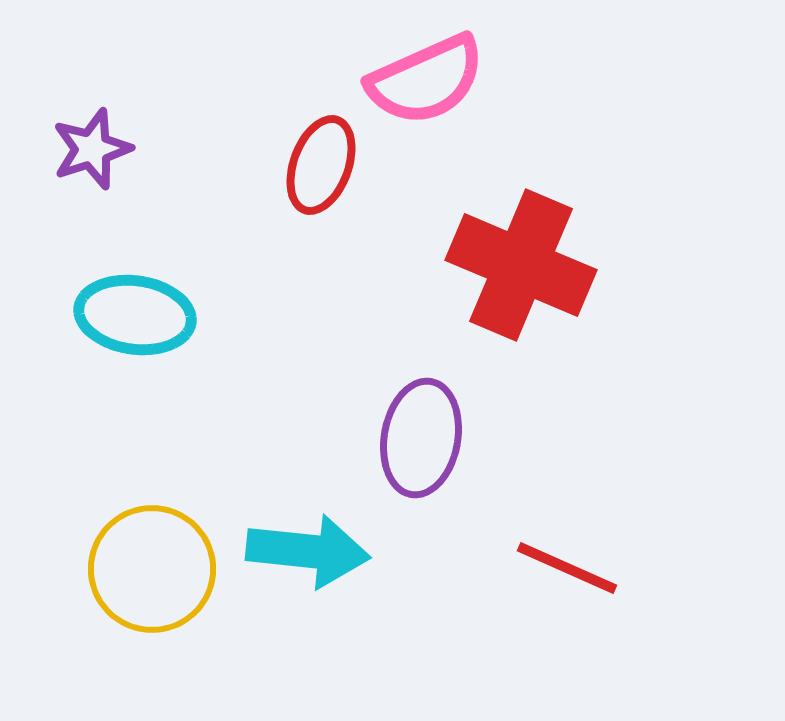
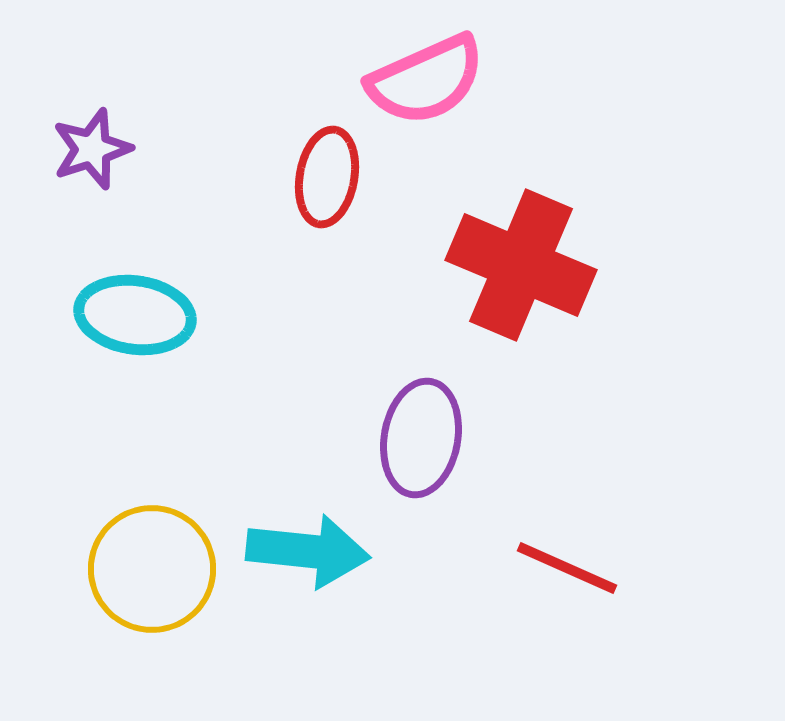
red ellipse: moved 6 px right, 12 px down; rotated 10 degrees counterclockwise
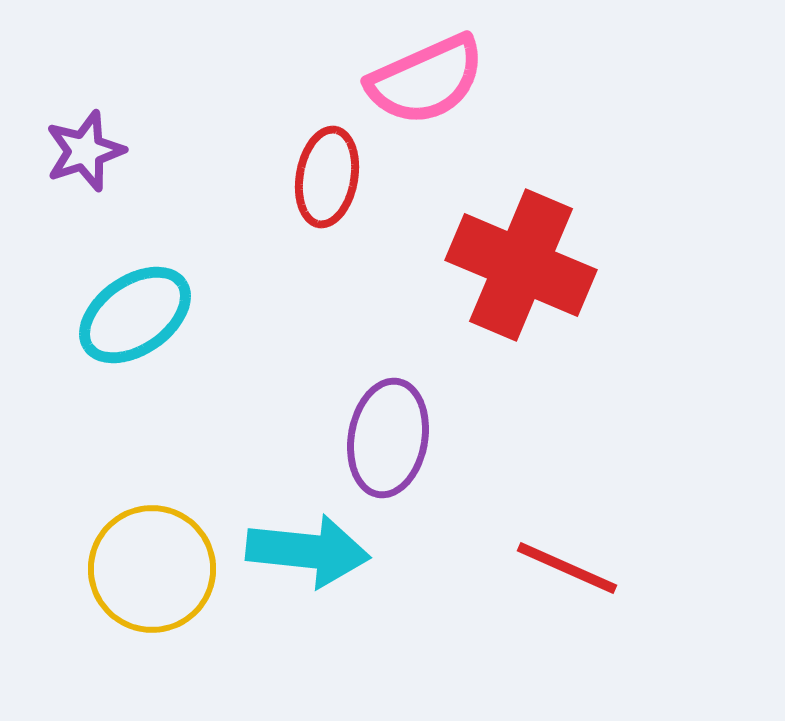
purple star: moved 7 px left, 2 px down
cyan ellipse: rotated 43 degrees counterclockwise
purple ellipse: moved 33 px left
